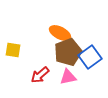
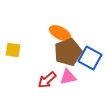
blue square: moved 1 px down; rotated 25 degrees counterclockwise
red arrow: moved 7 px right, 5 px down
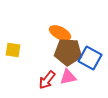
brown pentagon: rotated 24 degrees clockwise
red arrow: rotated 12 degrees counterclockwise
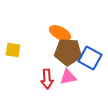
red arrow: moved 1 px up; rotated 42 degrees counterclockwise
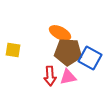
red arrow: moved 3 px right, 3 px up
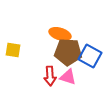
orange ellipse: moved 1 px down; rotated 10 degrees counterclockwise
blue square: moved 2 px up
pink triangle: rotated 30 degrees clockwise
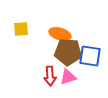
yellow square: moved 8 px right, 21 px up; rotated 14 degrees counterclockwise
blue square: rotated 20 degrees counterclockwise
pink triangle: rotated 36 degrees counterclockwise
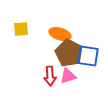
brown pentagon: moved 1 px right, 1 px down; rotated 24 degrees clockwise
blue square: moved 2 px left
pink triangle: moved 1 px up
